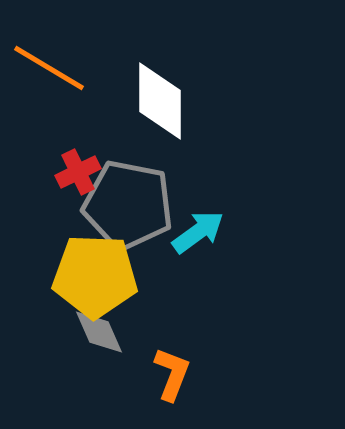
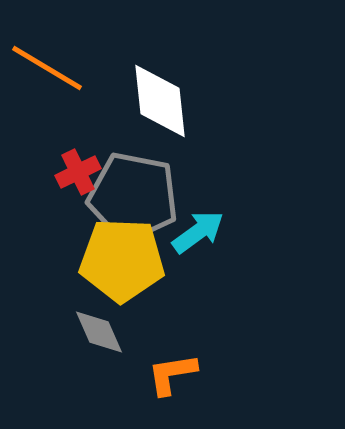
orange line: moved 2 px left
white diamond: rotated 6 degrees counterclockwise
gray pentagon: moved 5 px right, 8 px up
yellow pentagon: moved 27 px right, 16 px up
orange L-shape: rotated 120 degrees counterclockwise
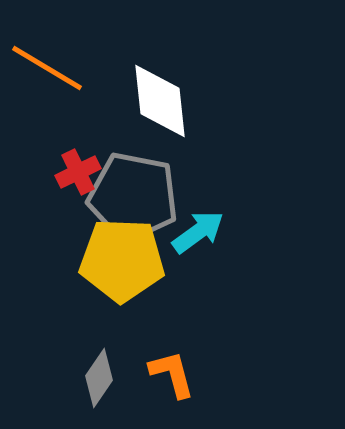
gray diamond: moved 46 px down; rotated 58 degrees clockwise
orange L-shape: rotated 84 degrees clockwise
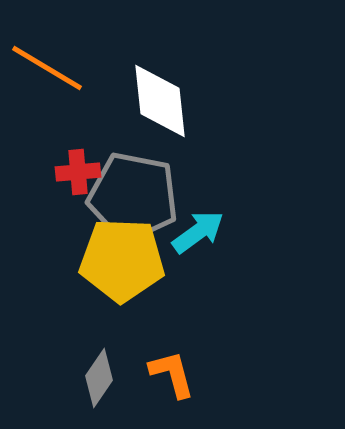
red cross: rotated 21 degrees clockwise
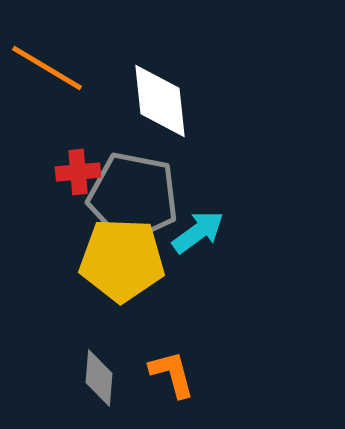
gray diamond: rotated 30 degrees counterclockwise
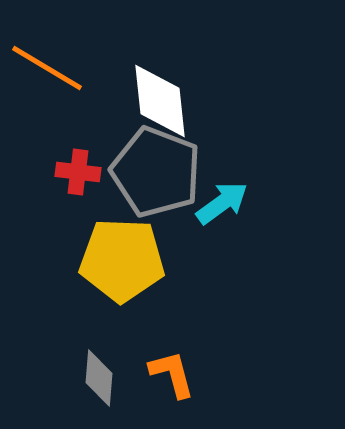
red cross: rotated 12 degrees clockwise
gray pentagon: moved 23 px right, 25 px up; rotated 10 degrees clockwise
cyan arrow: moved 24 px right, 29 px up
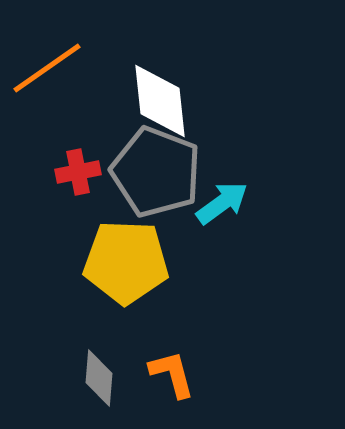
orange line: rotated 66 degrees counterclockwise
red cross: rotated 18 degrees counterclockwise
yellow pentagon: moved 4 px right, 2 px down
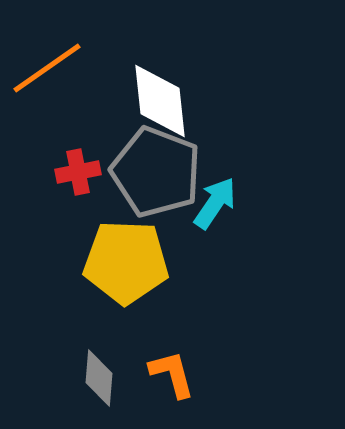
cyan arrow: moved 7 px left; rotated 20 degrees counterclockwise
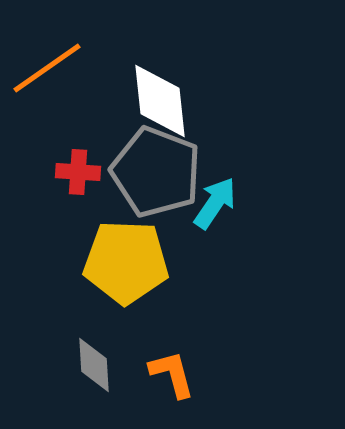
red cross: rotated 15 degrees clockwise
gray diamond: moved 5 px left, 13 px up; rotated 8 degrees counterclockwise
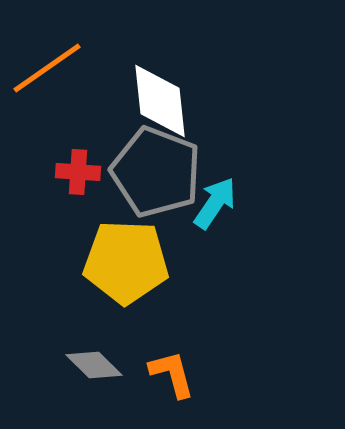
gray diamond: rotated 42 degrees counterclockwise
